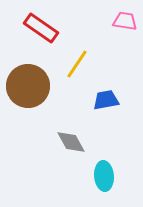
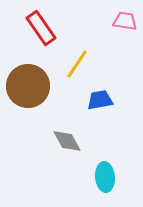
red rectangle: rotated 20 degrees clockwise
blue trapezoid: moved 6 px left
gray diamond: moved 4 px left, 1 px up
cyan ellipse: moved 1 px right, 1 px down
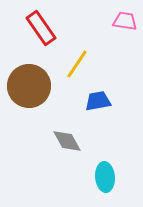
brown circle: moved 1 px right
blue trapezoid: moved 2 px left, 1 px down
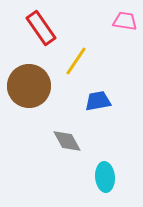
yellow line: moved 1 px left, 3 px up
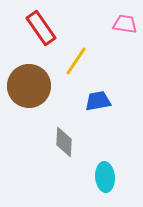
pink trapezoid: moved 3 px down
gray diamond: moved 3 px left, 1 px down; rotated 32 degrees clockwise
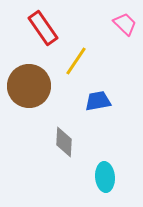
pink trapezoid: rotated 35 degrees clockwise
red rectangle: moved 2 px right
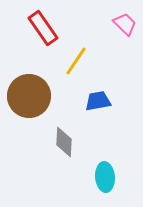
brown circle: moved 10 px down
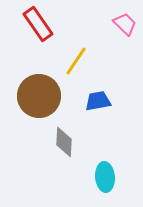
red rectangle: moved 5 px left, 4 px up
brown circle: moved 10 px right
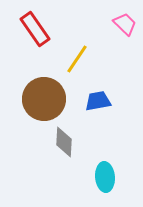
red rectangle: moved 3 px left, 5 px down
yellow line: moved 1 px right, 2 px up
brown circle: moved 5 px right, 3 px down
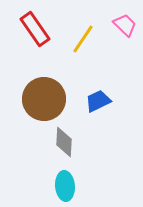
pink trapezoid: moved 1 px down
yellow line: moved 6 px right, 20 px up
blue trapezoid: rotated 16 degrees counterclockwise
cyan ellipse: moved 40 px left, 9 px down
